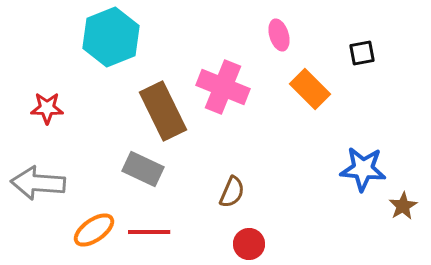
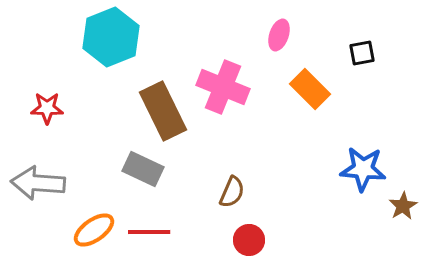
pink ellipse: rotated 36 degrees clockwise
red circle: moved 4 px up
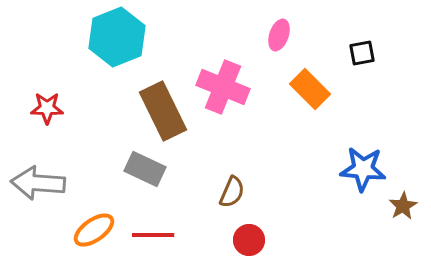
cyan hexagon: moved 6 px right
gray rectangle: moved 2 px right
red line: moved 4 px right, 3 px down
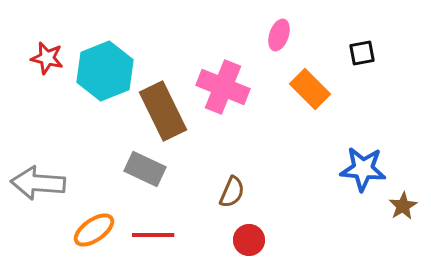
cyan hexagon: moved 12 px left, 34 px down
red star: moved 50 px up; rotated 12 degrees clockwise
